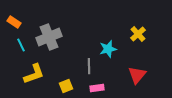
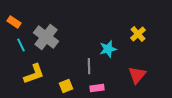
gray cross: moved 3 px left; rotated 30 degrees counterclockwise
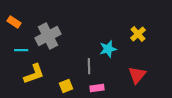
gray cross: moved 2 px right, 1 px up; rotated 25 degrees clockwise
cyan line: moved 5 px down; rotated 64 degrees counterclockwise
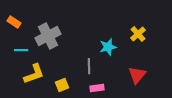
cyan star: moved 2 px up
yellow square: moved 4 px left, 1 px up
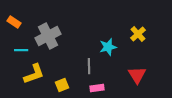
red triangle: rotated 12 degrees counterclockwise
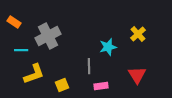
pink rectangle: moved 4 px right, 2 px up
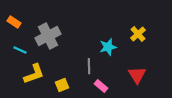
cyan line: moved 1 px left; rotated 24 degrees clockwise
pink rectangle: rotated 48 degrees clockwise
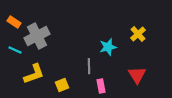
gray cross: moved 11 px left
cyan line: moved 5 px left
pink rectangle: rotated 40 degrees clockwise
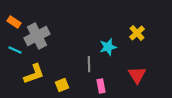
yellow cross: moved 1 px left, 1 px up
gray line: moved 2 px up
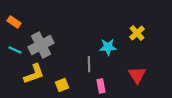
gray cross: moved 4 px right, 9 px down
cyan star: rotated 12 degrees clockwise
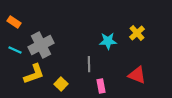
cyan star: moved 6 px up
red triangle: rotated 36 degrees counterclockwise
yellow square: moved 1 px left, 1 px up; rotated 24 degrees counterclockwise
